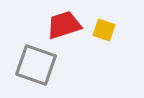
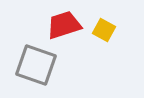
yellow square: rotated 10 degrees clockwise
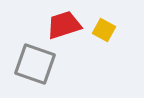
gray square: moved 1 px left, 1 px up
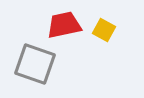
red trapezoid: rotated 6 degrees clockwise
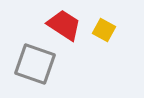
red trapezoid: rotated 45 degrees clockwise
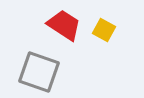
gray square: moved 4 px right, 8 px down
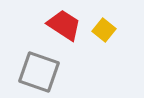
yellow square: rotated 10 degrees clockwise
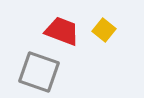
red trapezoid: moved 2 px left, 6 px down; rotated 12 degrees counterclockwise
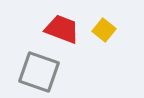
red trapezoid: moved 2 px up
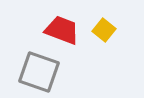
red trapezoid: moved 1 px down
